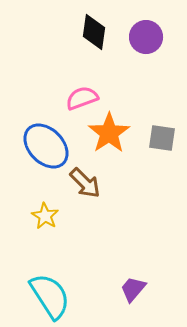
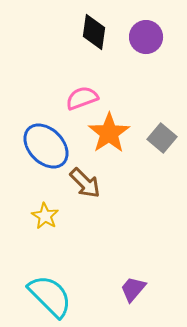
gray square: rotated 32 degrees clockwise
cyan semicircle: rotated 12 degrees counterclockwise
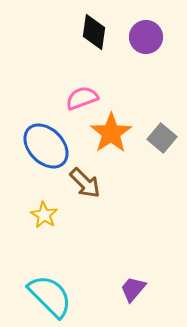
orange star: moved 2 px right
yellow star: moved 1 px left, 1 px up
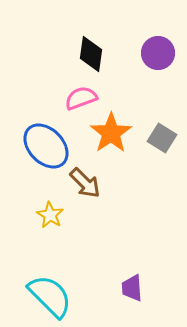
black diamond: moved 3 px left, 22 px down
purple circle: moved 12 px right, 16 px down
pink semicircle: moved 1 px left
gray square: rotated 8 degrees counterclockwise
yellow star: moved 6 px right
purple trapezoid: moved 1 px left, 1 px up; rotated 44 degrees counterclockwise
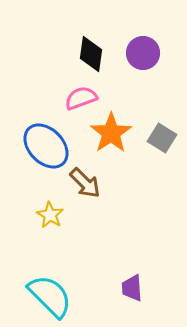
purple circle: moved 15 px left
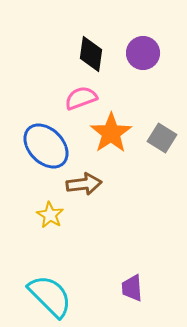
brown arrow: moved 1 px left, 1 px down; rotated 52 degrees counterclockwise
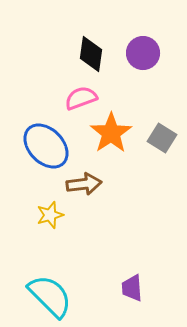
yellow star: rotated 24 degrees clockwise
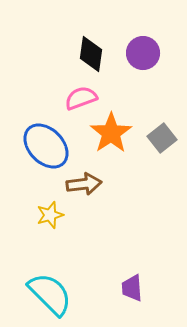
gray square: rotated 20 degrees clockwise
cyan semicircle: moved 2 px up
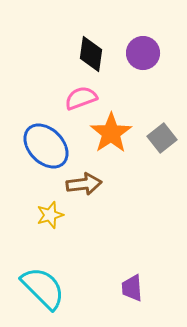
cyan semicircle: moved 7 px left, 6 px up
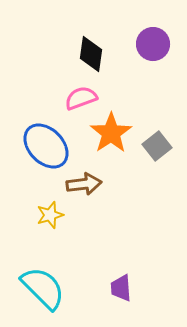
purple circle: moved 10 px right, 9 px up
gray square: moved 5 px left, 8 px down
purple trapezoid: moved 11 px left
